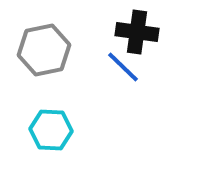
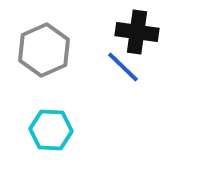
gray hexagon: rotated 12 degrees counterclockwise
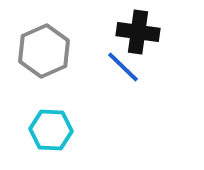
black cross: moved 1 px right
gray hexagon: moved 1 px down
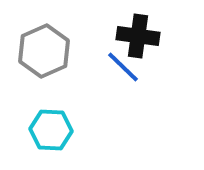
black cross: moved 4 px down
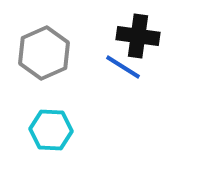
gray hexagon: moved 2 px down
blue line: rotated 12 degrees counterclockwise
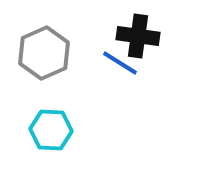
blue line: moved 3 px left, 4 px up
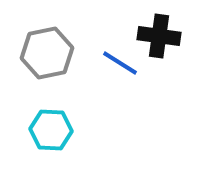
black cross: moved 21 px right
gray hexagon: moved 3 px right; rotated 12 degrees clockwise
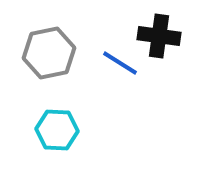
gray hexagon: moved 2 px right
cyan hexagon: moved 6 px right
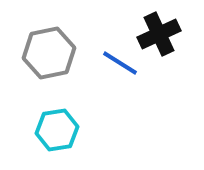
black cross: moved 2 px up; rotated 33 degrees counterclockwise
cyan hexagon: rotated 12 degrees counterclockwise
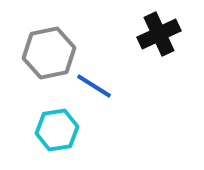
blue line: moved 26 px left, 23 px down
